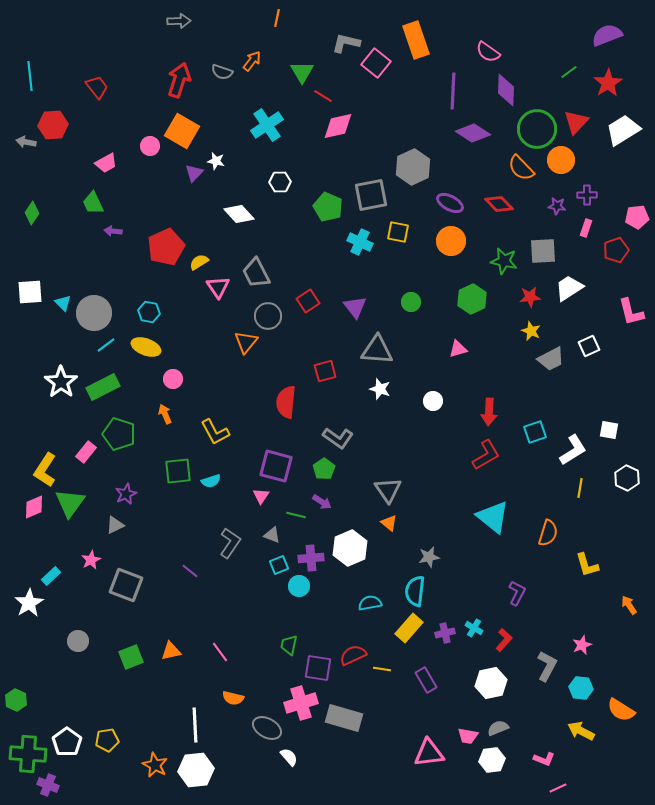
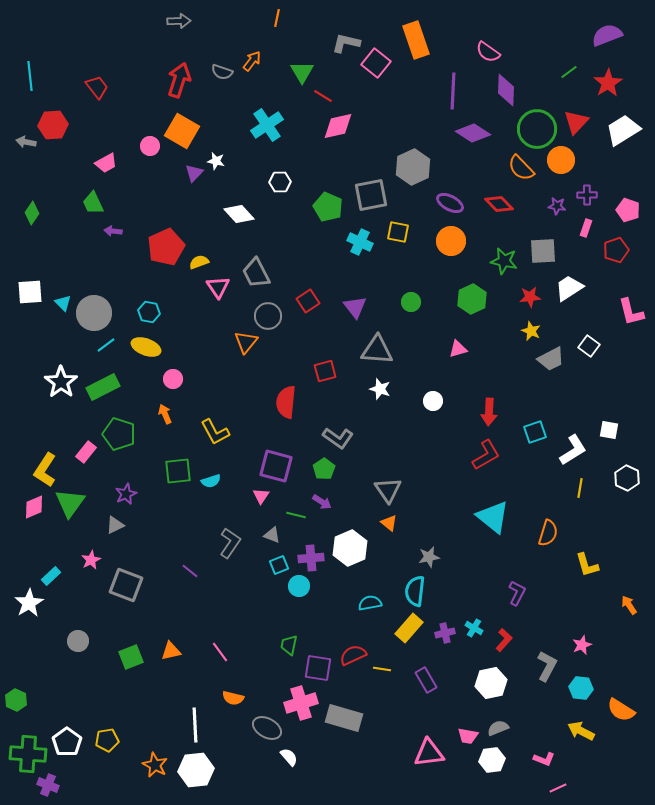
pink pentagon at (637, 217): moved 9 px left, 7 px up; rotated 25 degrees clockwise
yellow semicircle at (199, 262): rotated 12 degrees clockwise
white square at (589, 346): rotated 30 degrees counterclockwise
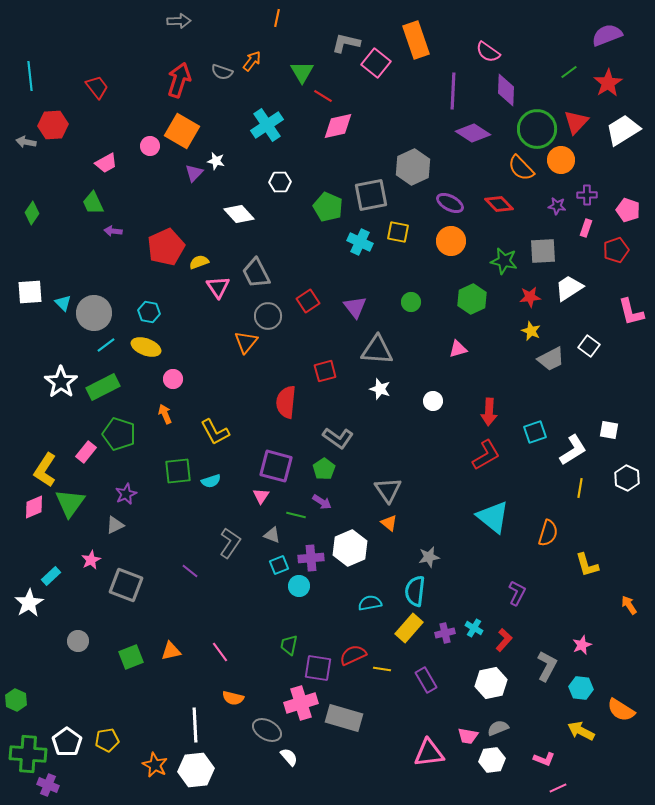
gray ellipse at (267, 728): moved 2 px down
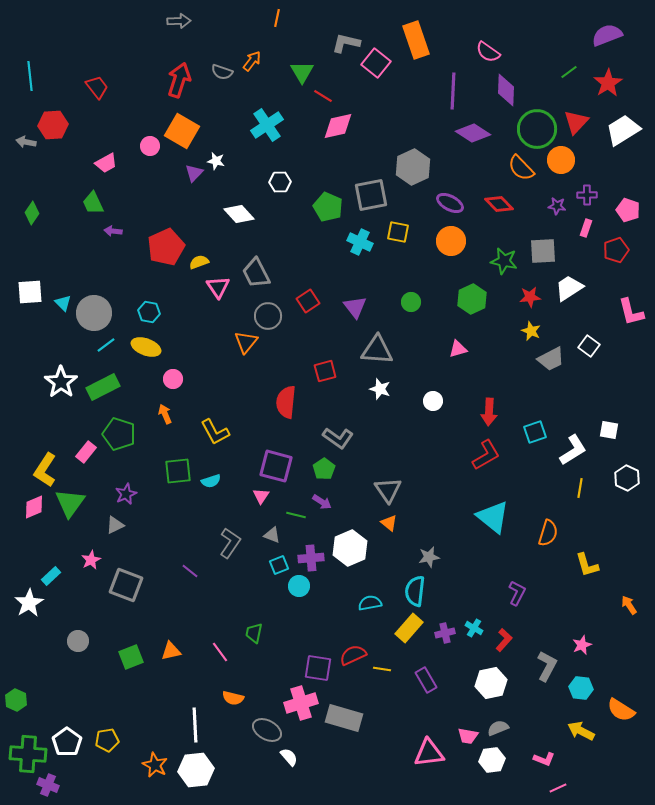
green trapezoid at (289, 645): moved 35 px left, 12 px up
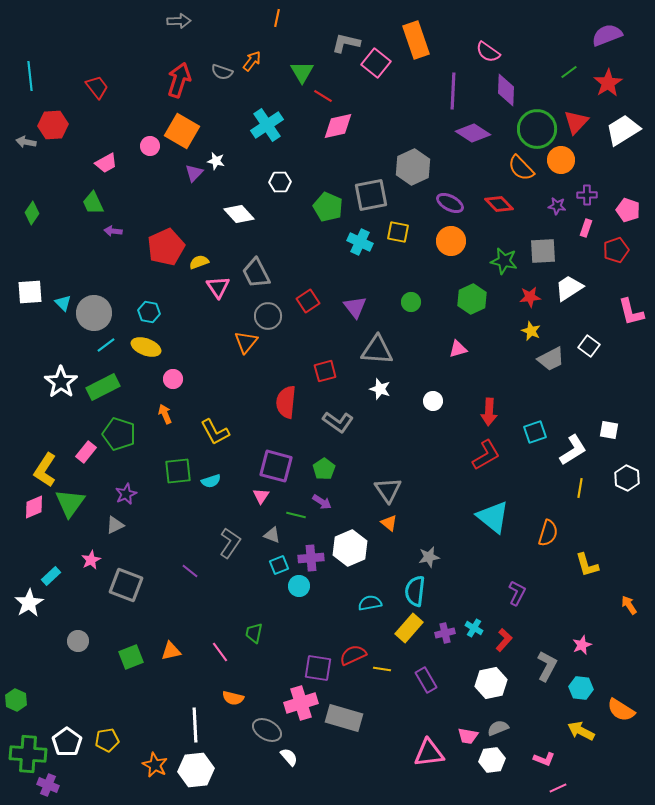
gray L-shape at (338, 438): moved 16 px up
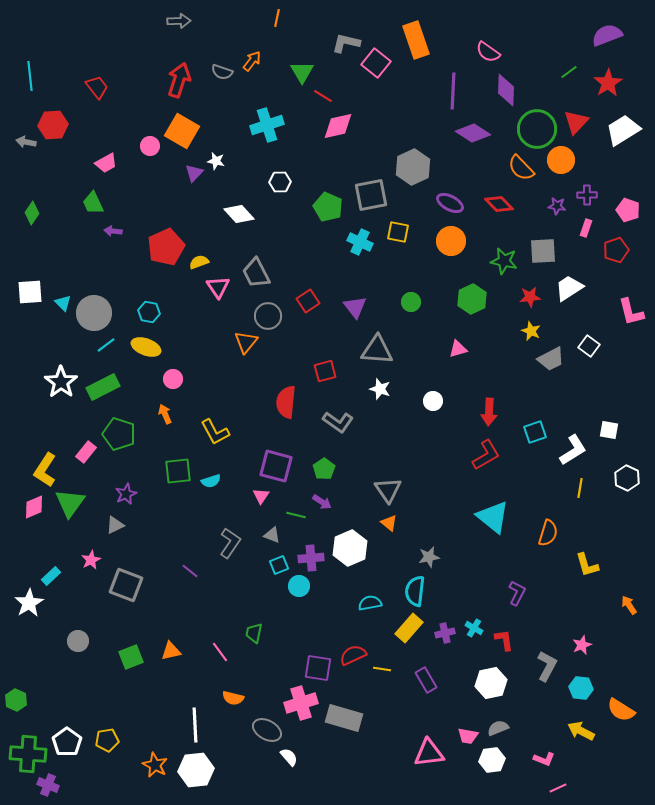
cyan cross at (267, 125): rotated 16 degrees clockwise
red L-shape at (504, 640): rotated 50 degrees counterclockwise
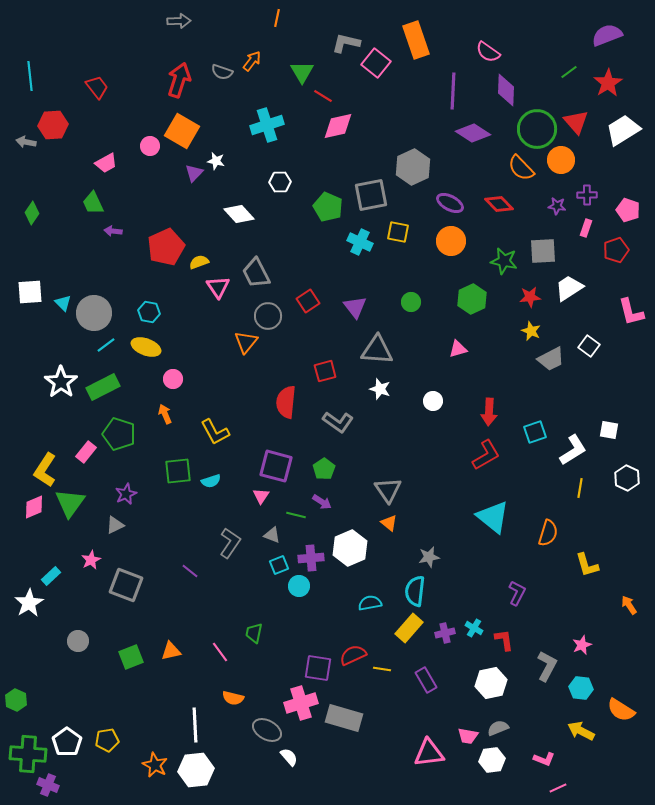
red triangle at (576, 122): rotated 24 degrees counterclockwise
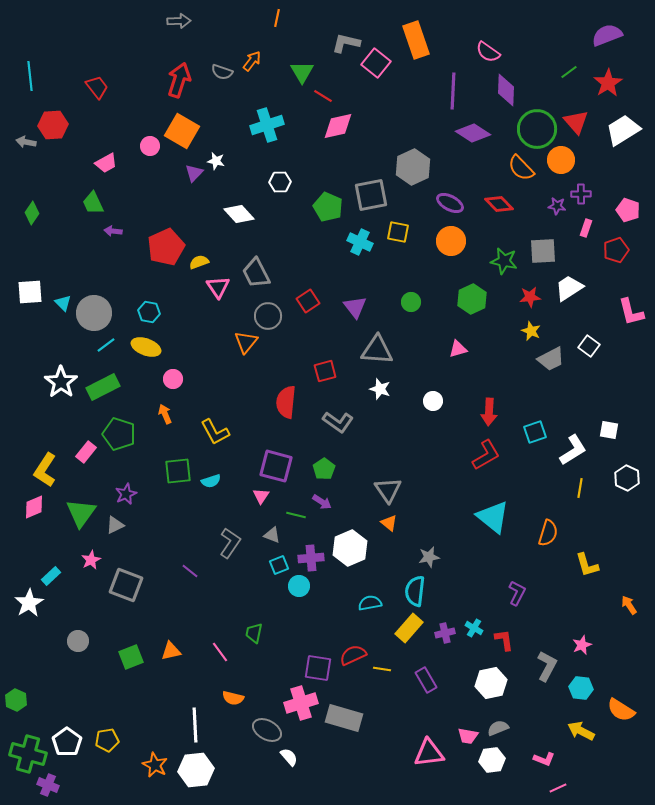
purple cross at (587, 195): moved 6 px left, 1 px up
green triangle at (70, 503): moved 11 px right, 10 px down
green cross at (28, 754): rotated 12 degrees clockwise
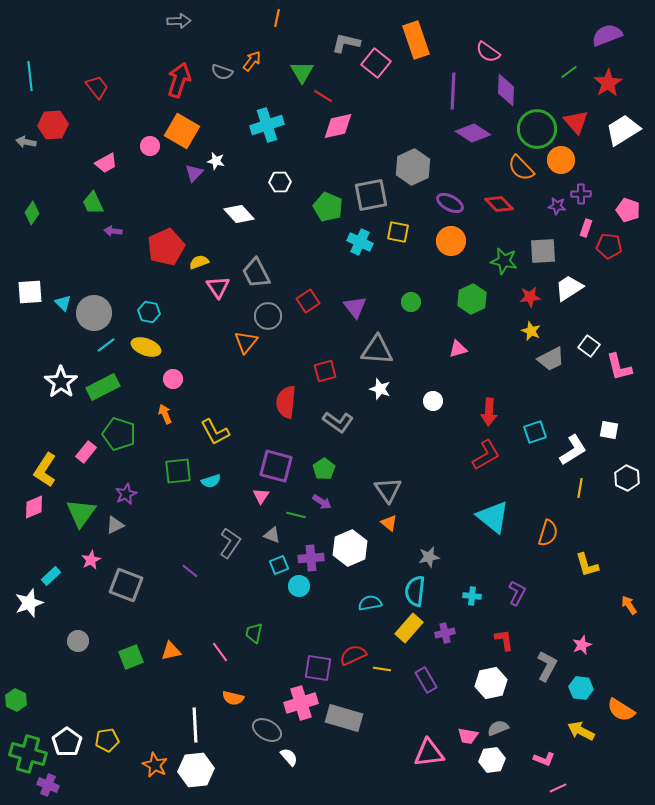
red pentagon at (616, 250): moved 7 px left, 4 px up; rotated 25 degrees clockwise
pink L-shape at (631, 312): moved 12 px left, 55 px down
white star at (29, 603): rotated 12 degrees clockwise
cyan cross at (474, 628): moved 2 px left, 32 px up; rotated 24 degrees counterclockwise
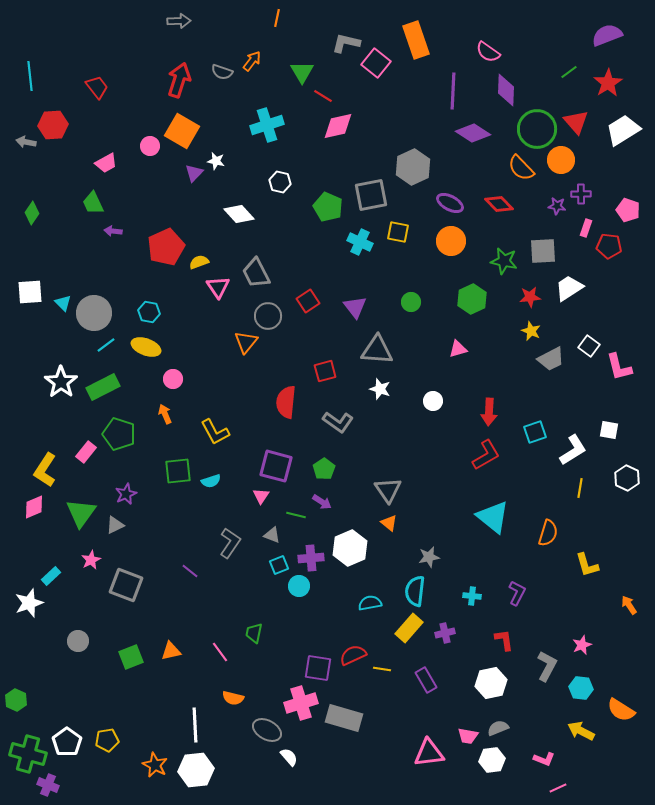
white hexagon at (280, 182): rotated 15 degrees clockwise
